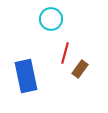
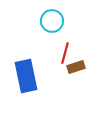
cyan circle: moved 1 px right, 2 px down
brown rectangle: moved 4 px left, 2 px up; rotated 36 degrees clockwise
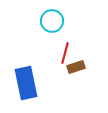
blue rectangle: moved 7 px down
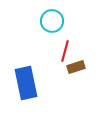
red line: moved 2 px up
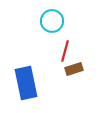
brown rectangle: moved 2 px left, 2 px down
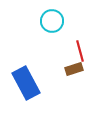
red line: moved 15 px right; rotated 30 degrees counterclockwise
blue rectangle: rotated 16 degrees counterclockwise
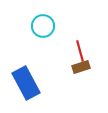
cyan circle: moved 9 px left, 5 px down
brown rectangle: moved 7 px right, 2 px up
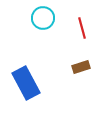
cyan circle: moved 8 px up
red line: moved 2 px right, 23 px up
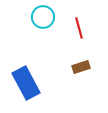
cyan circle: moved 1 px up
red line: moved 3 px left
